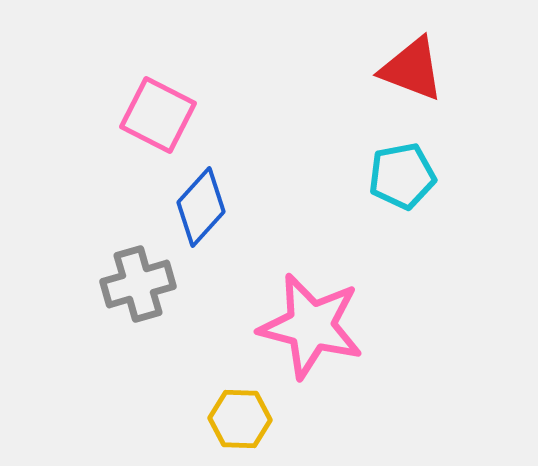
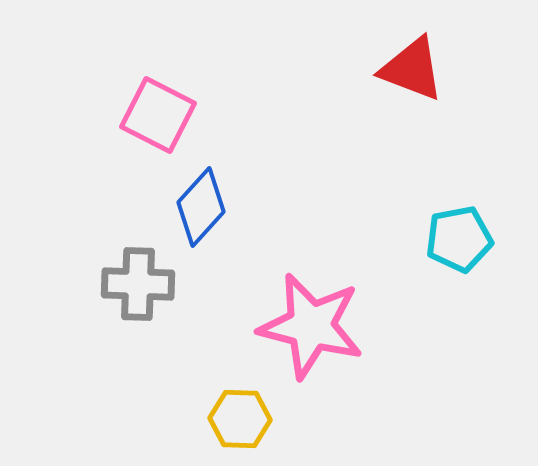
cyan pentagon: moved 57 px right, 63 px down
gray cross: rotated 18 degrees clockwise
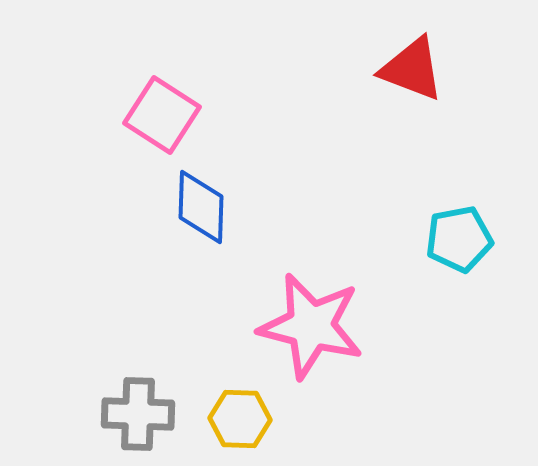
pink square: moved 4 px right; rotated 6 degrees clockwise
blue diamond: rotated 40 degrees counterclockwise
gray cross: moved 130 px down
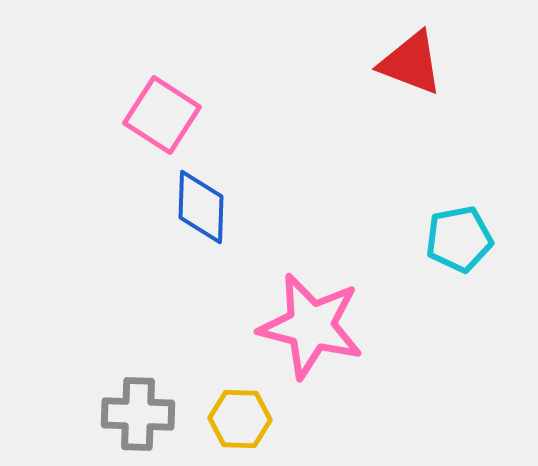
red triangle: moved 1 px left, 6 px up
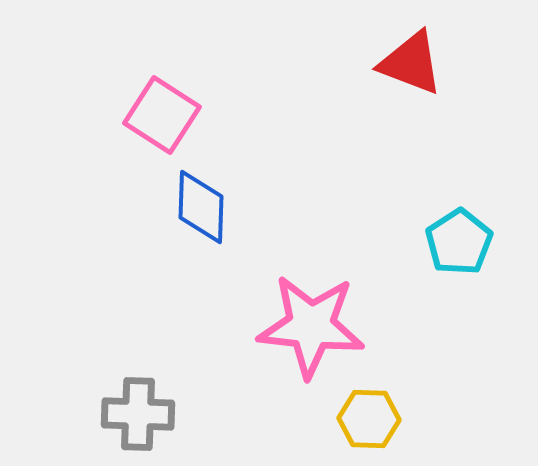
cyan pentagon: moved 3 px down; rotated 22 degrees counterclockwise
pink star: rotated 8 degrees counterclockwise
yellow hexagon: moved 129 px right
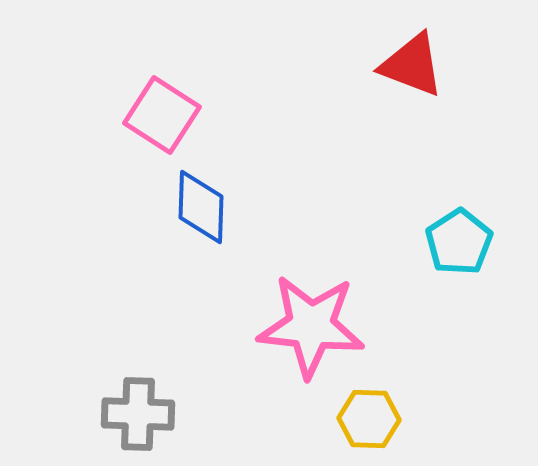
red triangle: moved 1 px right, 2 px down
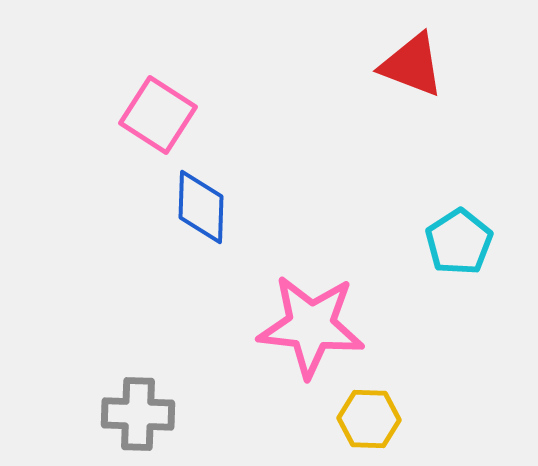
pink square: moved 4 px left
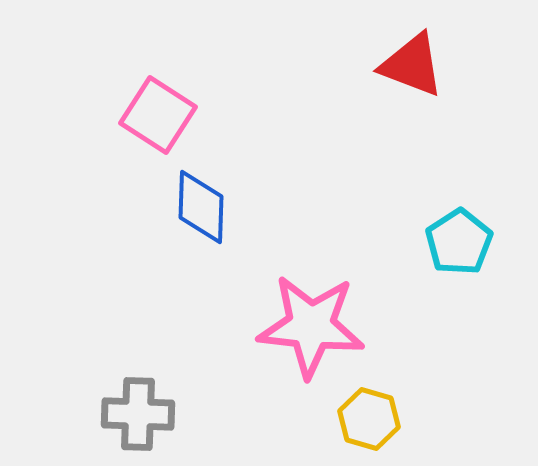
yellow hexagon: rotated 14 degrees clockwise
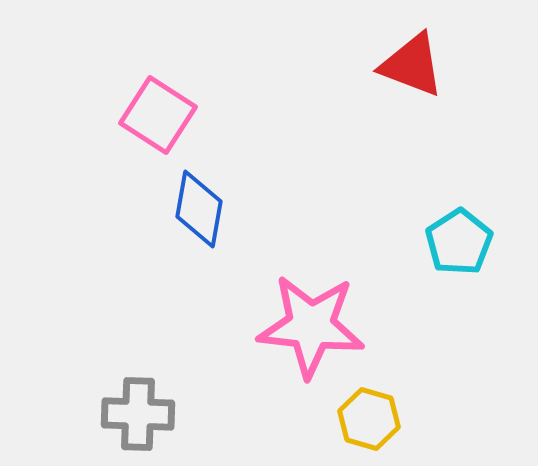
blue diamond: moved 2 px left, 2 px down; rotated 8 degrees clockwise
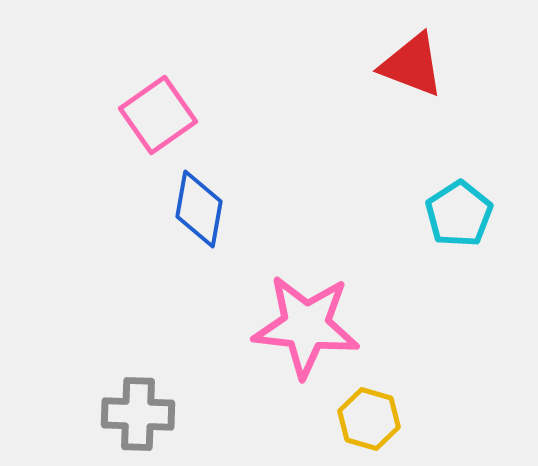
pink square: rotated 22 degrees clockwise
cyan pentagon: moved 28 px up
pink star: moved 5 px left
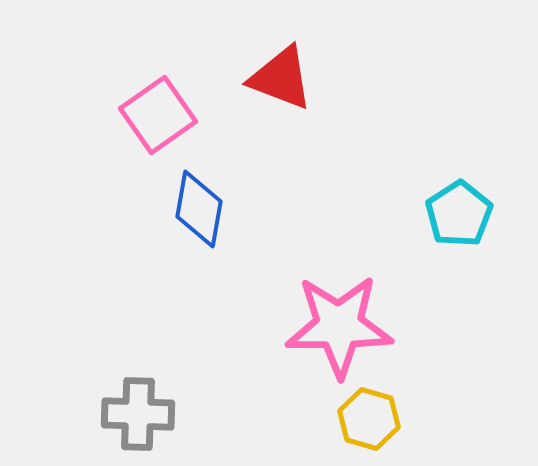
red triangle: moved 131 px left, 13 px down
pink star: moved 33 px right; rotated 6 degrees counterclockwise
